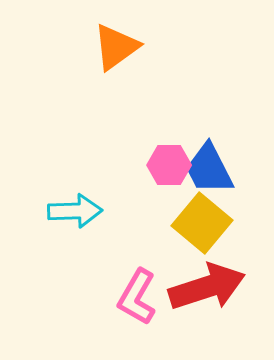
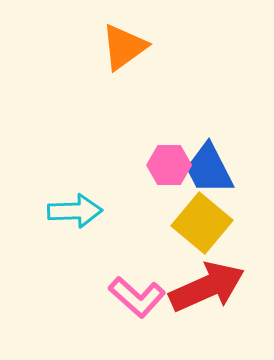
orange triangle: moved 8 px right
red arrow: rotated 6 degrees counterclockwise
pink L-shape: rotated 78 degrees counterclockwise
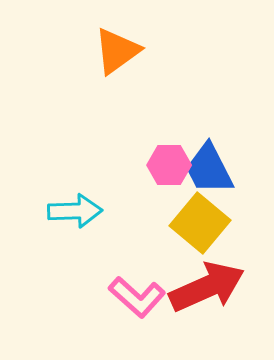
orange triangle: moved 7 px left, 4 px down
yellow square: moved 2 px left
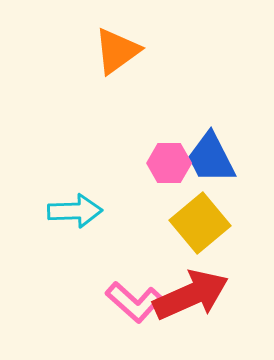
pink hexagon: moved 2 px up
blue trapezoid: moved 2 px right, 11 px up
yellow square: rotated 10 degrees clockwise
red arrow: moved 16 px left, 8 px down
pink L-shape: moved 3 px left, 5 px down
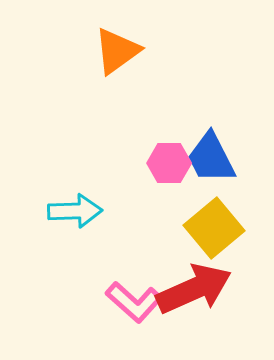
yellow square: moved 14 px right, 5 px down
red arrow: moved 3 px right, 6 px up
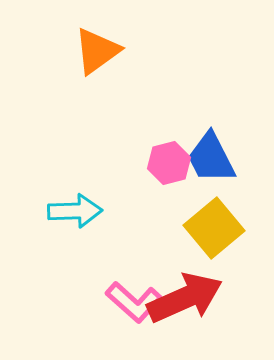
orange triangle: moved 20 px left
pink hexagon: rotated 15 degrees counterclockwise
red arrow: moved 9 px left, 9 px down
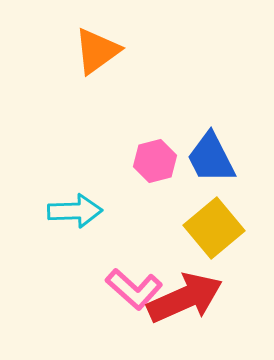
pink hexagon: moved 14 px left, 2 px up
pink L-shape: moved 13 px up
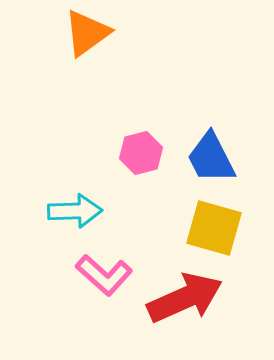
orange triangle: moved 10 px left, 18 px up
pink hexagon: moved 14 px left, 8 px up
yellow square: rotated 34 degrees counterclockwise
pink L-shape: moved 30 px left, 14 px up
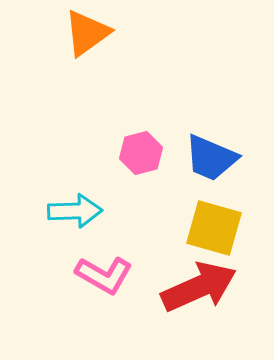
blue trapezoid: rotated 40 degrees counterclockwise
pink L-shape: rotated 12 degrees counterclockwise
red arrow: moved 14 px right, 11 px up
